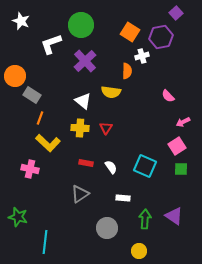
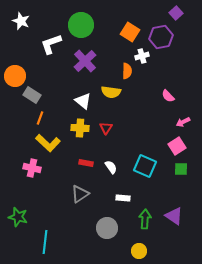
pink cross: moved 2 px right, 1 px up
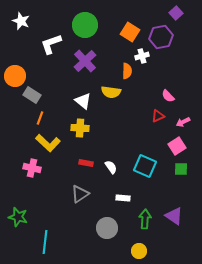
green circle: moved 4 px right
red triangle: moved 52 px right, 12 px up; rotated 32 degrees clockwise
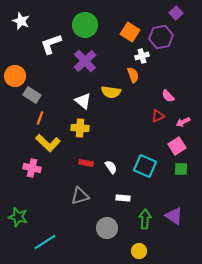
orange semicircle: moved 6 px right, 4 px down; rotated 21 degrees counterclockwise
gray triangle: moved 2 px down; rotated 18 degrees clockwise
cyan line: rotated 50 degrees clockwise
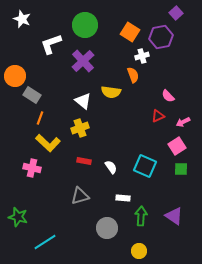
white star: moved 1 px right, 2 px up
purple cross: moved 2 px left
yellow cross: rotated 24 degrees counterclockwise
red rectangle: moved 2 px left, 2 px up
green arrow: moved 4 px left, 3 px up
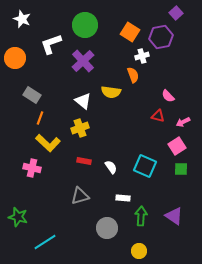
orange circle: moved 18 px up
red triangle: rotated 40 degrees clockwise
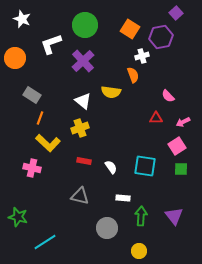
orange square: moved 3 px up
red triangle: moved 2 px left, 2 px down; rotated 16 degrees counterclockwise
cyan square: rotated 15 degrees counterclockwise
gray triangle: rotated 30 degrees clockwise
purple triangle: rotated 18 degrees clockwise
